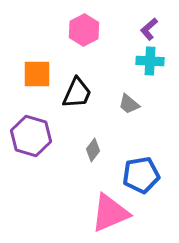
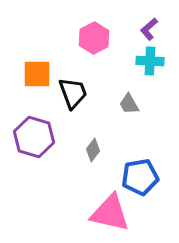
pink hexagon: moved 10 px right, 8 px down
black trapezoid: moved 4 px left; rotated 44 degrees counterclockwise
gray trapezoid: rotated 20 degrees clockwise
purple hexagon: moved 3 px right, 1 px down
blue pentagon: moved 1 px left, 2 px down
pink triangle: rotated 36 degrees clockwise
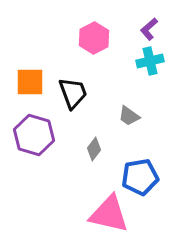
cyan cross: rotated 16 degrees counterclockwise
orange square: moved 7 px left, 8 px down
gray trapezoid: moved 12 px down; rotated 25 degrees counterclockwise
purple hexagon: moved 2 px up
gray diamond: moved 1 px right, 1 px up
pink triangle: moved 1 px left, 1 px down
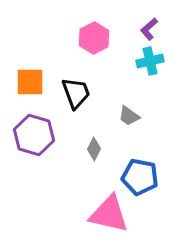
black trapezoid: moved 3 px right
gray diamond: rotated 10 degrees counterclockwise
blue pentagon: rotated 21 degrees clockwise
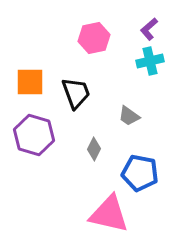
pink hexagon: rotated 16 degrees clockwise
blue pentagon: moved 4 px up
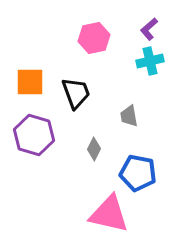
gray trapezoid: rotated 45 degrees clockwise
blue pentagon: moved 2 px left
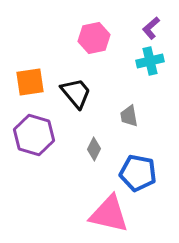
purple L-shape: moved 2 px right, 1 px up
orange square: rotated 8 degrees counterclockwise
black trapezoid: rotated 20 degrees counterclockwise
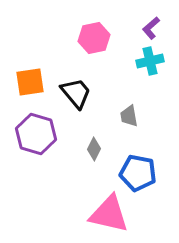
purple hexagon: moved 2 px right, 1 px up
